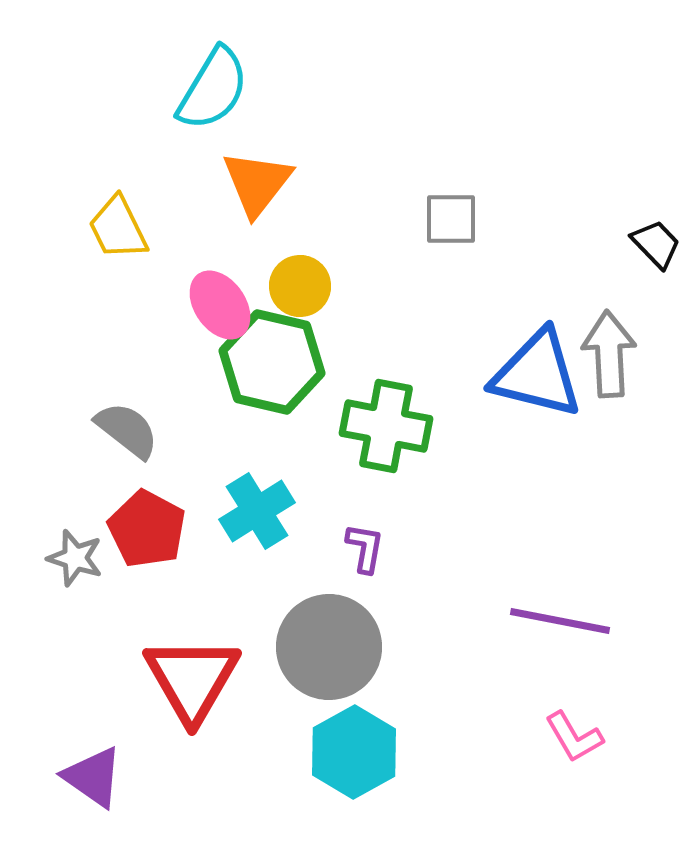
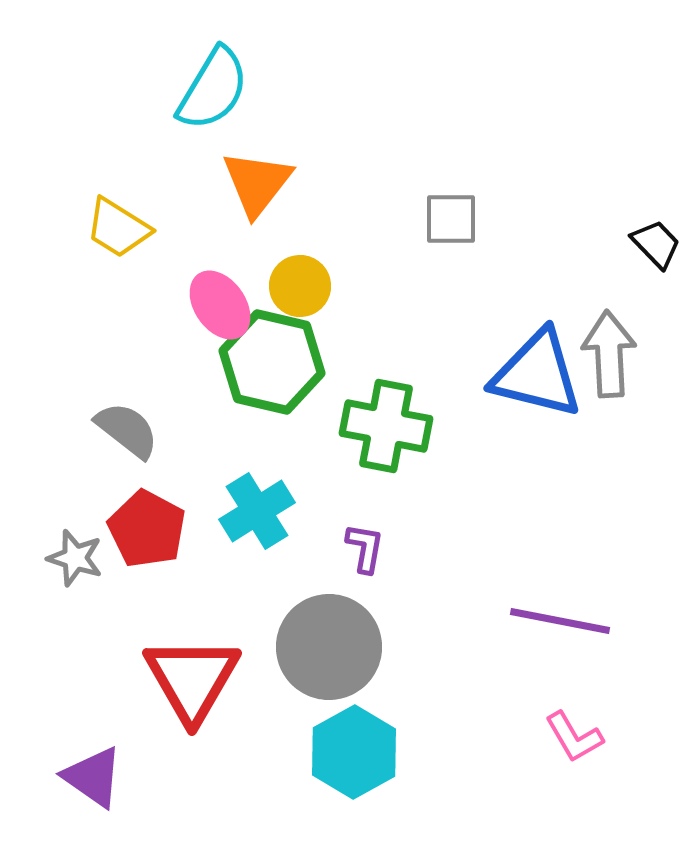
yellow trapezoid: rotated 32 degrees counterclockwise
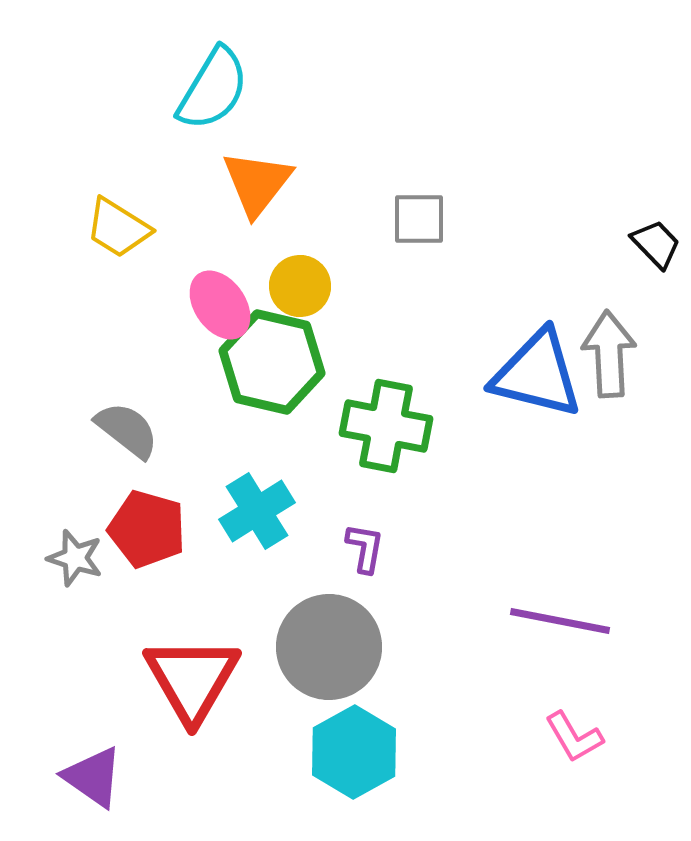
gray square: moved 32 px left
red pentagon: rotated 12 degrees counterclockwise
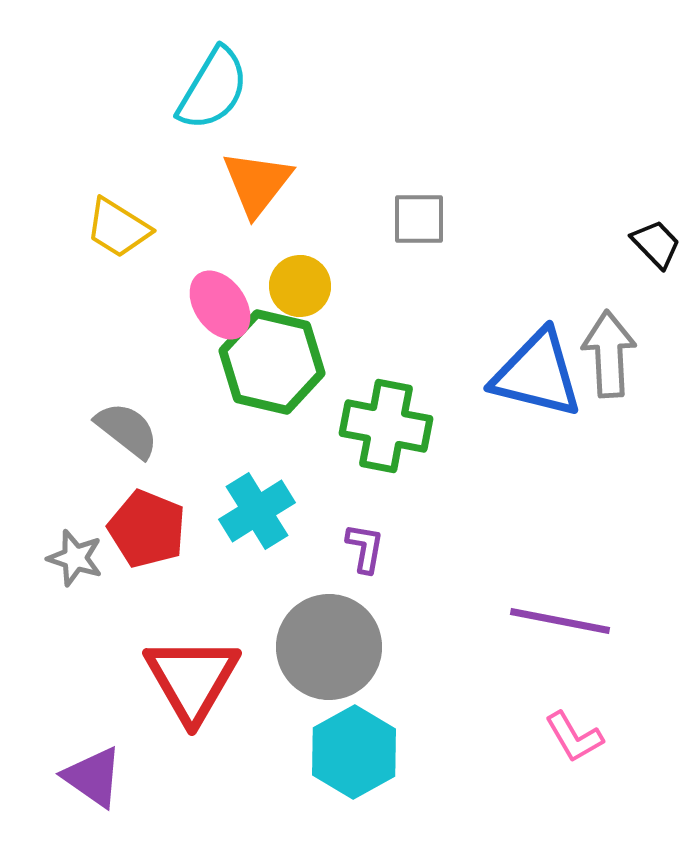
red pentagon: rotated 6 degrees clockwise
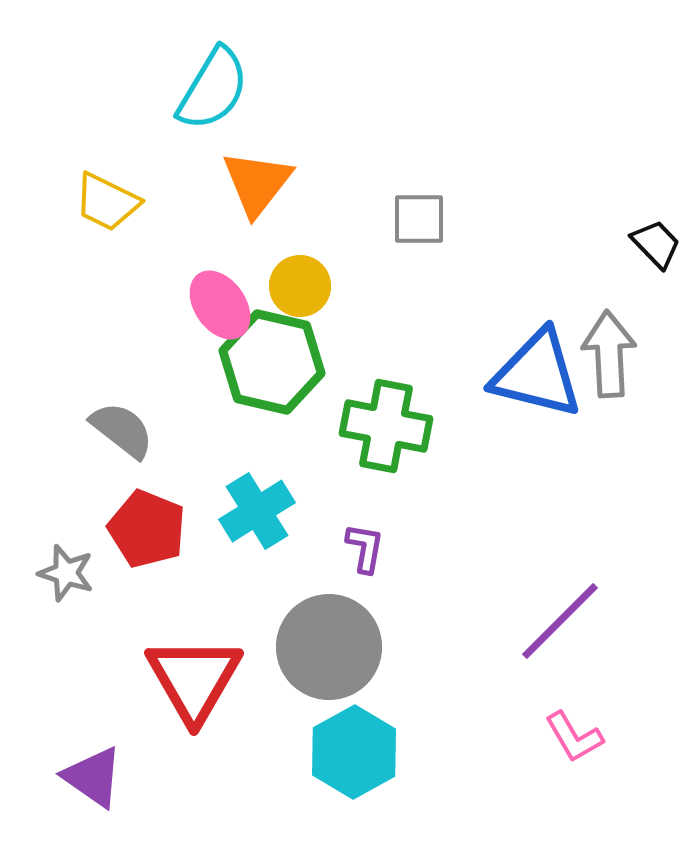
yellow trapezoid: moved 11 px left, 26 px up; rotated 6 degrees counterclockwise
gray semicircle: moved 5 px left
gray star: moved 9 px left, 15 px down
purple line: rotated 56 degrees counterclockwise
red triangle: moved 2 px right
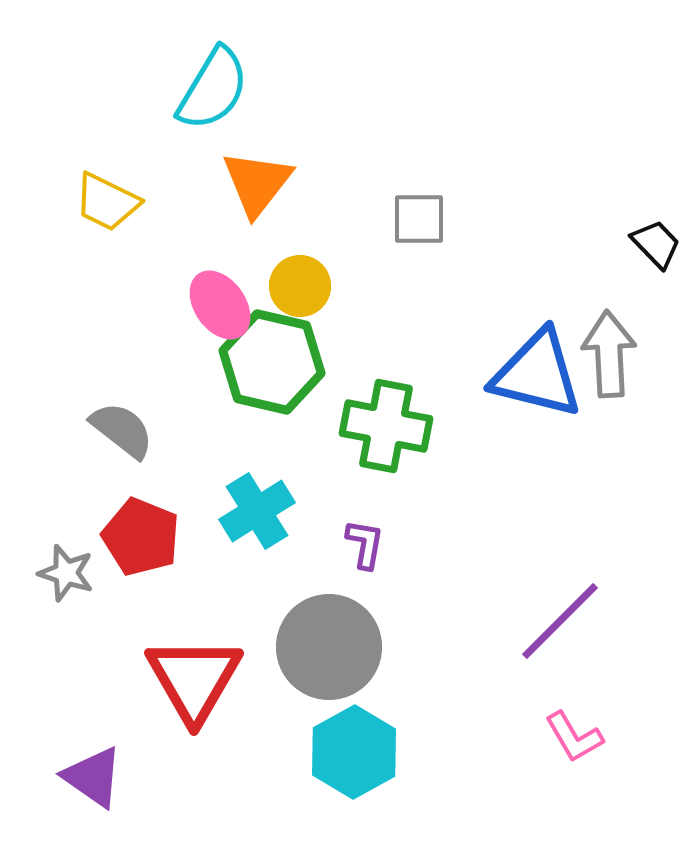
red pentagon: moved 6 px left, 8 px down
purple L-shape: moved 4 px up
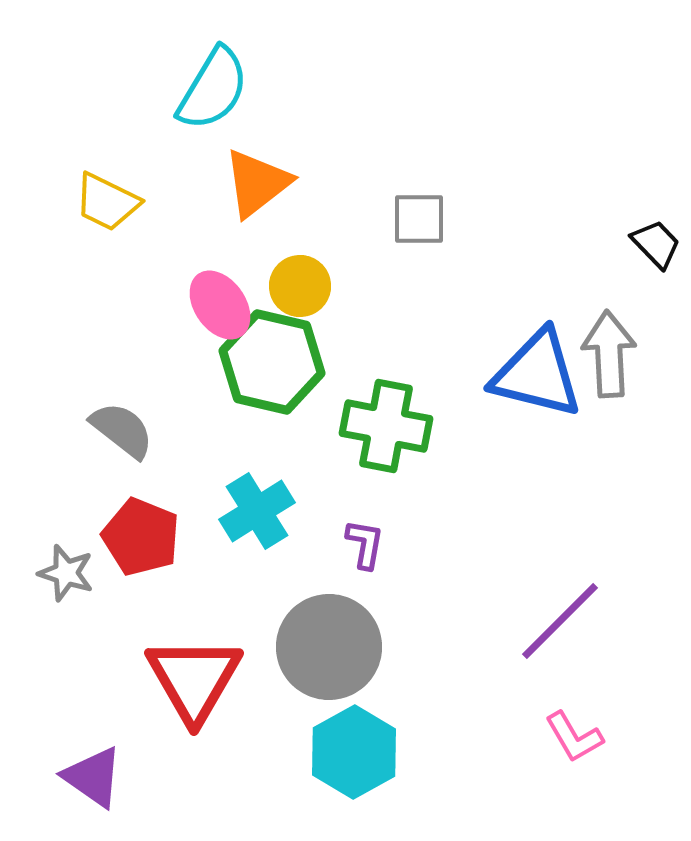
orange triangle: rotated 14 degrees clockwise
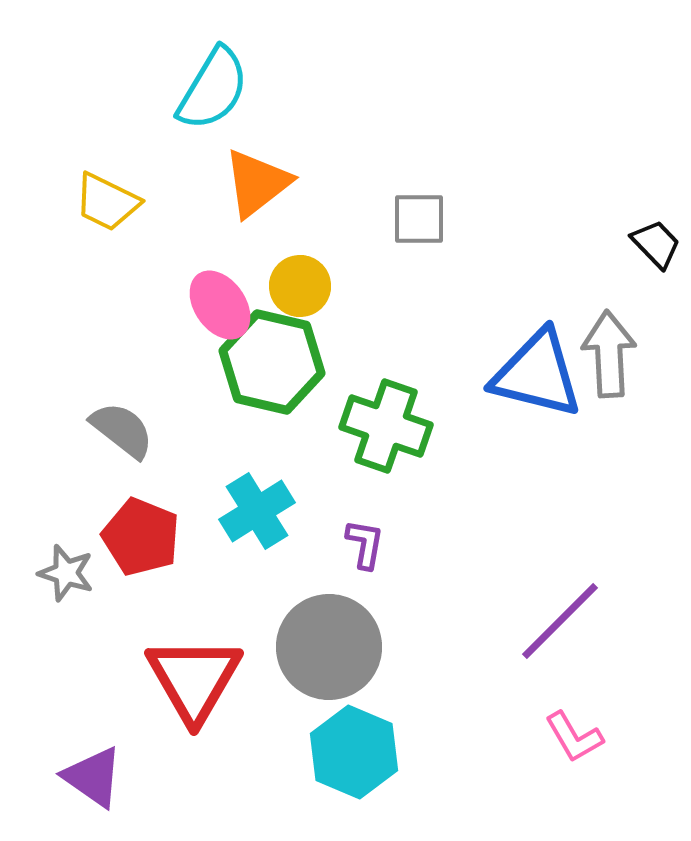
green cross: rotated 8 degrees clockwise
cyan hexagon: rotated 8 degrees counterclockwise
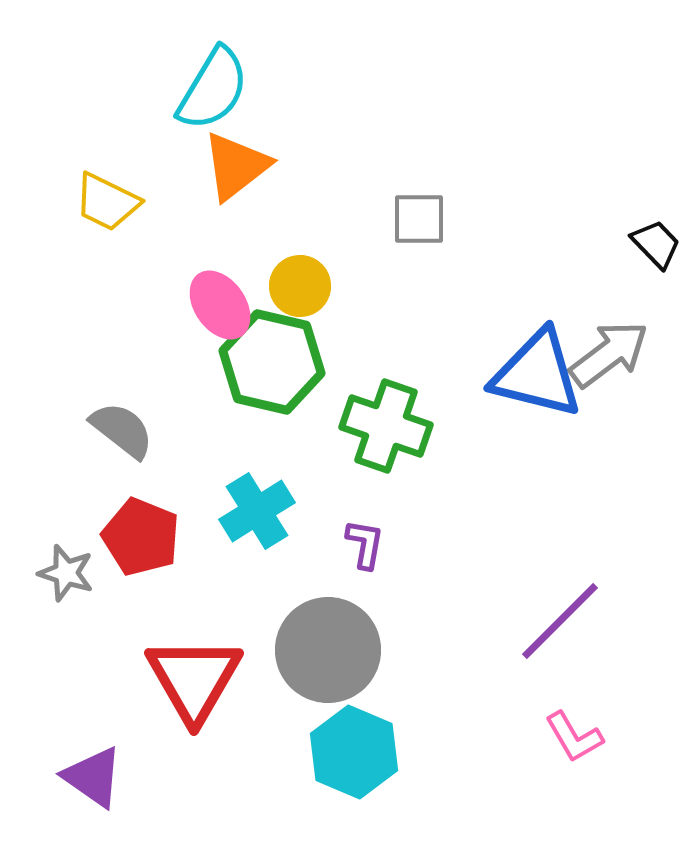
orange triangle: moved 21 px left, 17 px up
gray arrow: rotated 56 degrees clockwise
gray circle: moved 1 px left, 3 px down
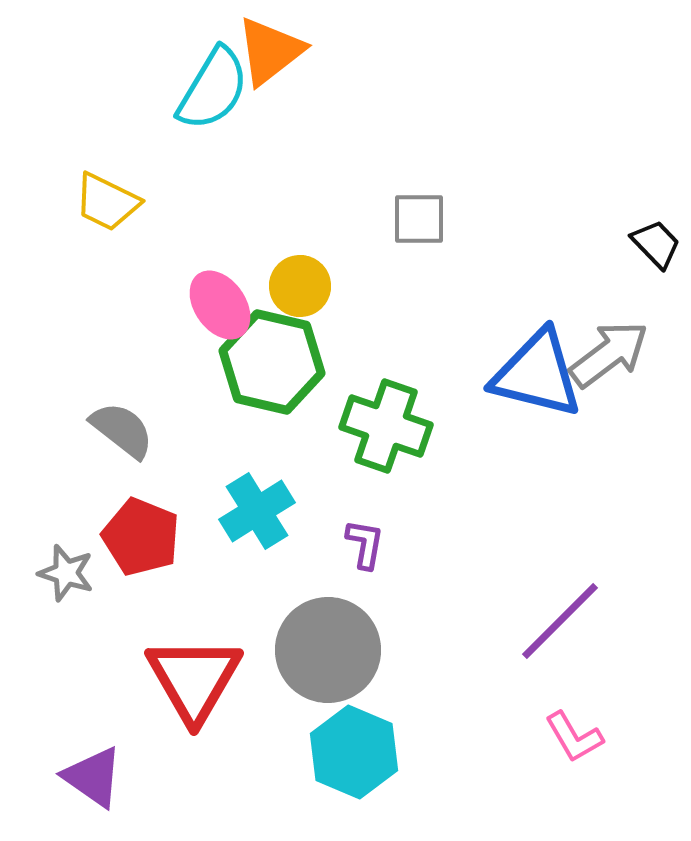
orange triangle: moved 34 px right, 115 px up
